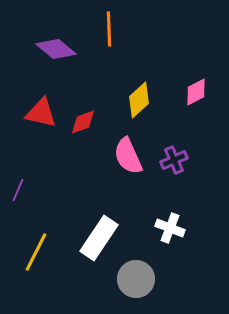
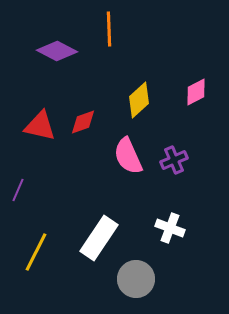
purple diamond: moved 1 px right, 2 px down; rotated 12 degrees counterclockwise
red triangle: moved 1 px left, 13 px down
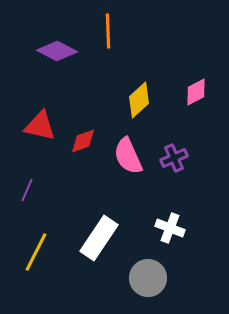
orange line: moved 1 px left, 2 px down
red diamond: moved 19 px down
purple cross: moved 2 px up
purple line: moved 9 px right
gray circle: moved 12 px right, 1 px up
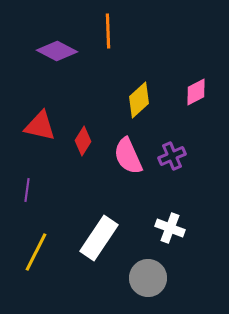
red diamond: rotated 40 degrees counterclockwise
purple cross: moved 2 px left, 2 px up
purple line: rotated 15 degrees counterclockwise
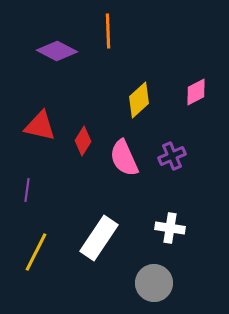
pink semicircle: moved 4 px left, 2 px down
white cross: rotated 12 degrees counterclockwise
gray circle: moved 6 px right, 5 px down
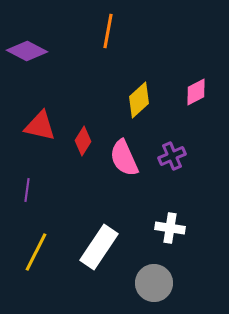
orange line: rotated 12 degrees clockwise
purple diamond: moved 30 px left
white rectangle: moved 9 px down
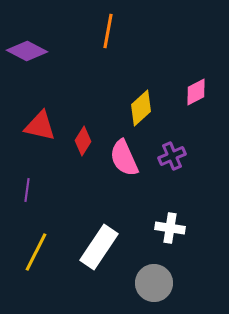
yellow diamond: moved 2 px right, 8 px down
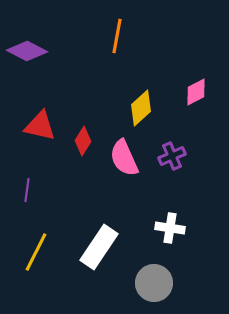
orange line: moved 9 px right, 5 px down
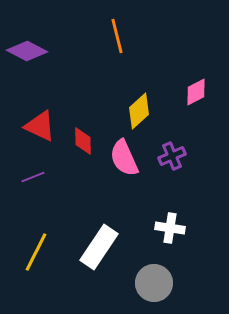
orange line: rotated 24 degrees counterclockwise
yellow diamond: moved 2 px left, 3 px down
red triangle: rotated 12 degrees clockwise
red diamond: rotated 32 degrees counterclockwise
purple line: moved 6 px right, 13 px up; rotated 60 degrees clockwise
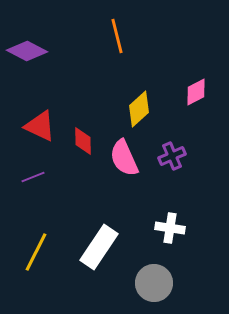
yellow diamond: moved 2 px up
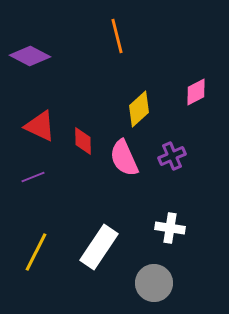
purple diamond: moved 3 px right, 5 px down
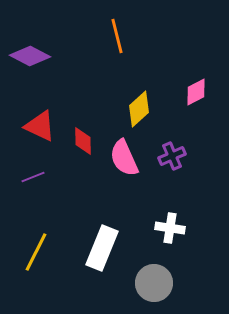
white rectangle: moved 3 px right, 1 px down; rotated 12 degrees counterclockwise
